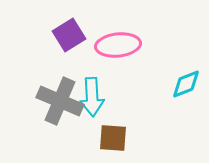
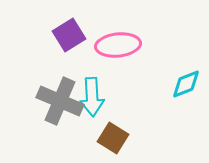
brown square: rotated 28 degrees clockwise
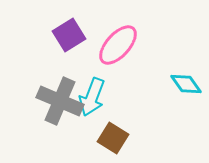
pink ellipse: rotated 42 degrees counterclockwise
cyan diamond: rotated 76 degrees clockwise
cyan arrow: rotated 24 degrees clockwise
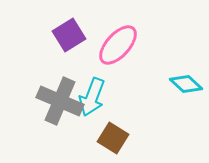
cyan diamond: rotated 12 degrees counterclockwise
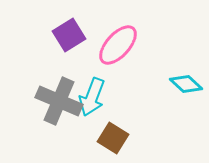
gray cross: moved 1 px left
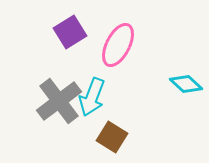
purple square: moved 1 px right, 3 px up
pink ellipse: rotated 15 degrees counterclockwise
gray cross: rotated 30 degrees clockwise
brown square: moved 1 px left, 1 px up
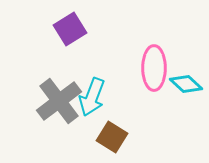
purple square: moved 3 px up
pink ellipse: moved 36 px right, 23 px down; rotated 27 degrees counterclockwise
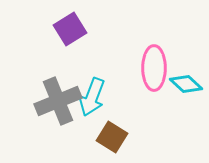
gray cross: moved 1 px left; rotated 15 degrees clockwise
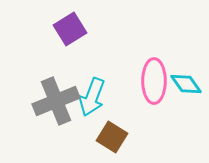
pink ellipse: moved 13 px down
cyan diamond: rotated 12 degrees clockwise
gray cross: moved 2 px left
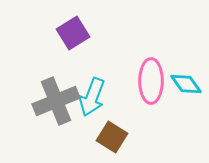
purple square: moved 3 px right, 4 px down
pink ellipse: moved 3 px left
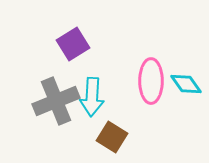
purple square: moved 11 px down
cyan arrow: rotated 18 degrees counterclockwise
